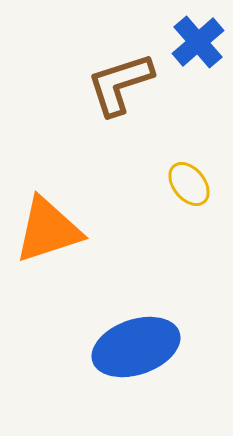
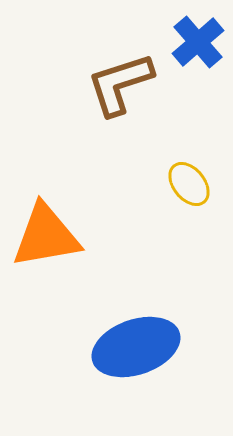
orange triangle: moved 2 px left, 6 px down; rotated 8 degrees clockwise
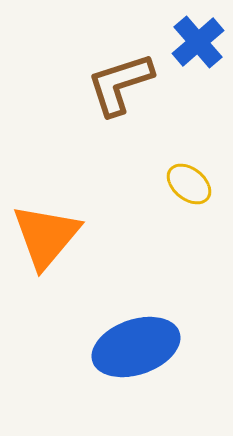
yellow ellipse: rotated 12 degrees counterclockwise
orange triangle: rotated 40 degrees counterclockwise
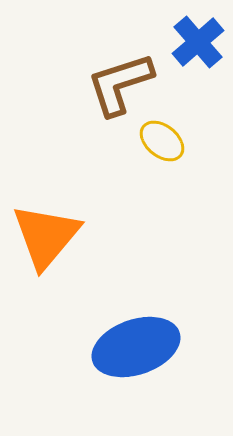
yellow ellipse: moved 27 px left, 43 px up
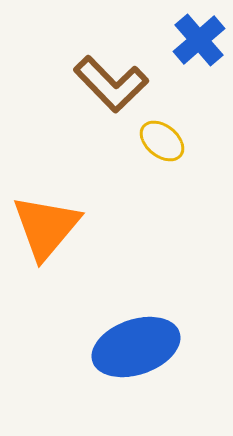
blue cross: moved 1 px right, 2 px up
brown L-shape: moved 9 px left; rotated 116 degrees counterclockwise
orange triangle: moved 9 px up
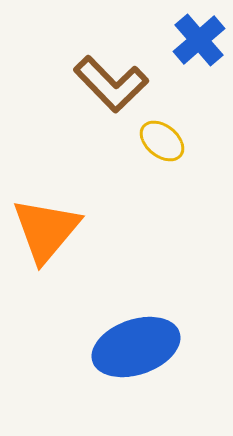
orange triangle: moved 3 px down
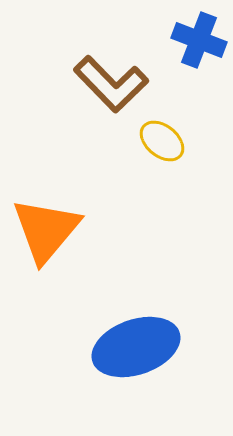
blue cross: rotated 28 degrees counterclockwise
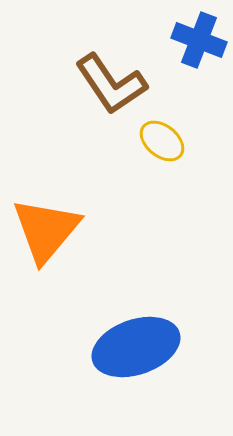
brown L-shape: rotated 10 degrees clockwise
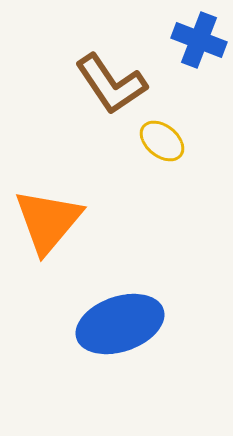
orange triangle: moved 2 px right, 9 px up
blue ellipse: moved 16 px left, 23 px up
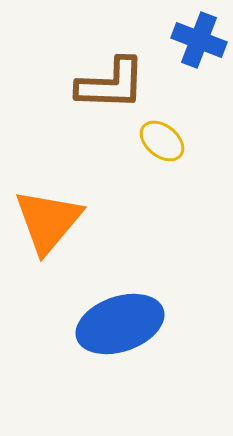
brown L-shape: rotated 54 degrees counterclockwise
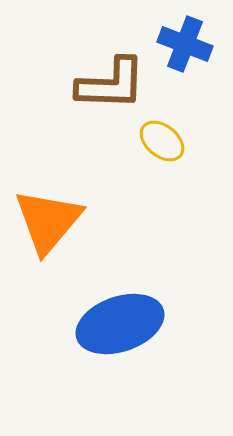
blue cross: moved 14 px left, 4 px down
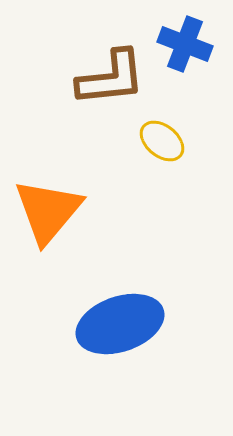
brown L-shape: moved 6 px up; rotated 8 degrees counterclockwise
orange triangle: moved 10 px up
